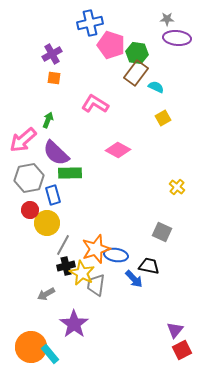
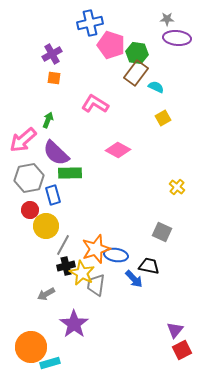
yellow circle: moved 1 px left, 3 px down
cyan rectangle: moved 9 px down; rotated 66 degrees counterclockwise
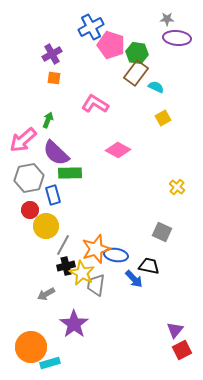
blue cross: moved 1 px right, 4 px down; rotated 15 degrees counterclockwise
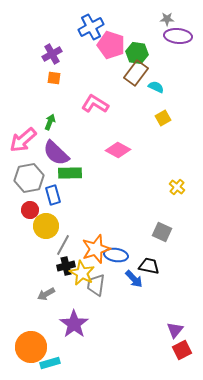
purple ellipse: moved 1 px right, 2 px up
green arrow: moved 2 px right, 2 px down
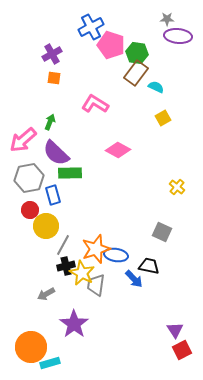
purple triangle: rotated 12 degrees counterclockwise
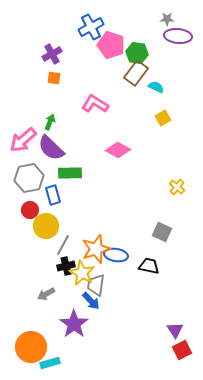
purple semicircle: moved 5 px left, 5 px up
blue arrow: moved 43 px left, 22 px down
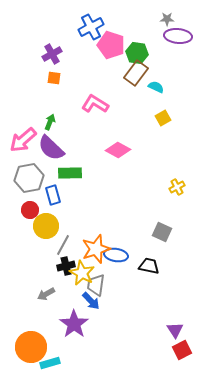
yellow cross: rotated 21 degrees clockwise
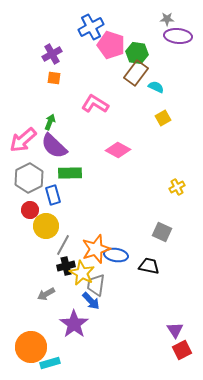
purple semicircle: moved 3 px right, 2 px up
gray hexagon: rotated 16 degrees counterclockwise
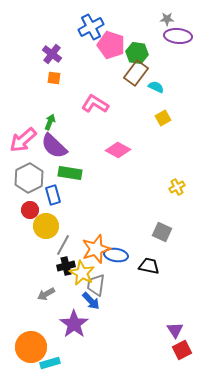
purple cross: rotated 24 degrees counterclockwise
green rectangle: rotated 10 degrees clockwise
